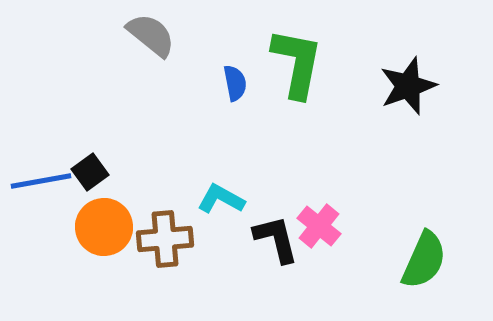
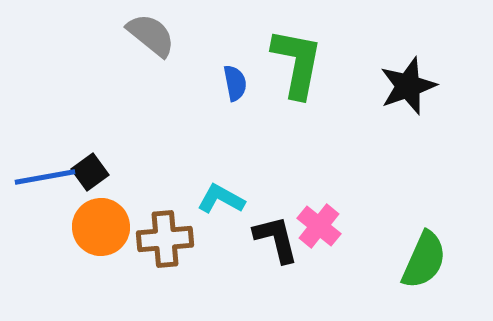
blue line: moved 4 px right, 4 px up
orange circle: moved 3 px left
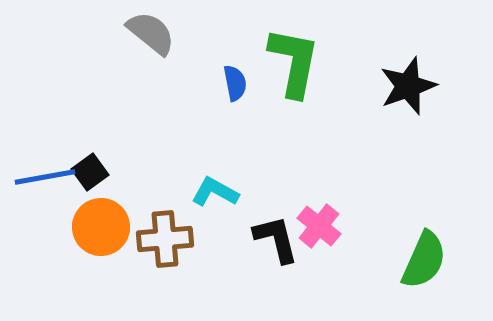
gray semicircle: moved 2 px up
green L-shape: moved 3 px left, 1 px up
cyan L-shape: moved 6 px left, 7 px up
